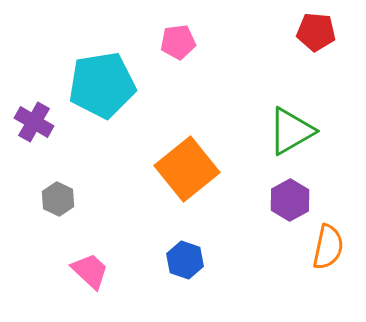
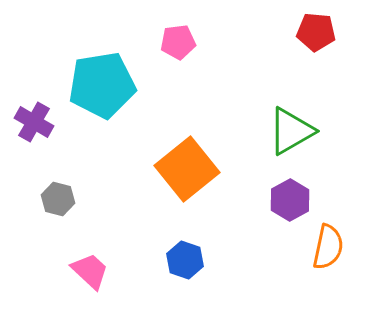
gray hexagon: rotated 12 degrees counterclockwise
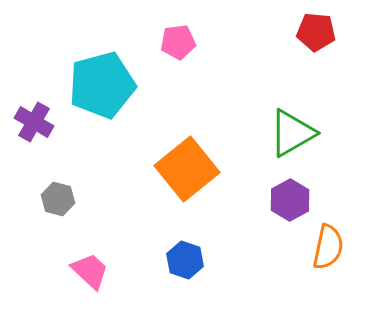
cyan pentagon: rotated 6 degrees counterclockwise
green triangle: moved 1 px right, 2 px down
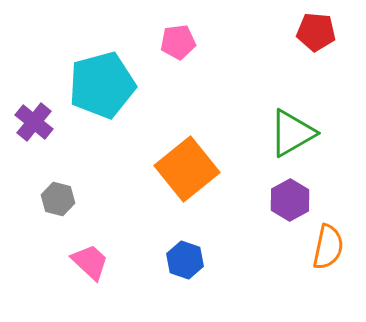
purple cross: rotated 9 degrees clockwise
pink trapezoid: moved 9 px up
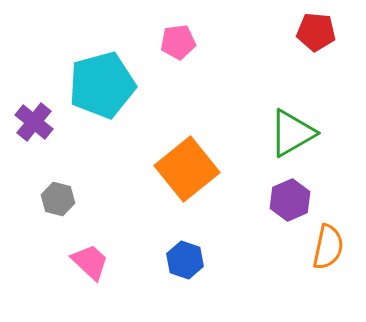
purple hexagon: rotated 6 degrees clockwise
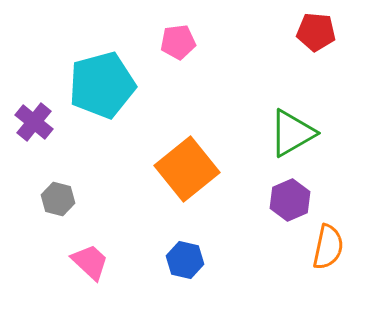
blue hexagon: rotated 6 degrees counterclockwise
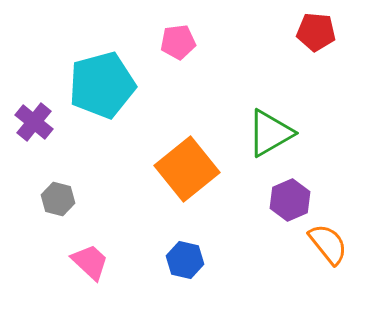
green triangle: moved 22 px left
orange semicircle: moved 3 px up; rotated 51 degrees counterclockwise
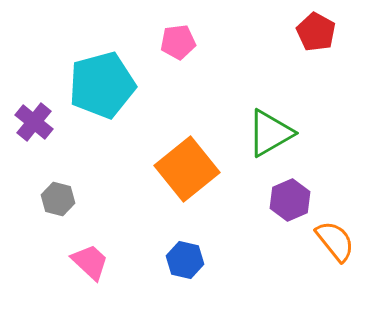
red pentagon: rotated 24 degrees clockwise
orange semicircle: moved 7 px right, 3 px up
